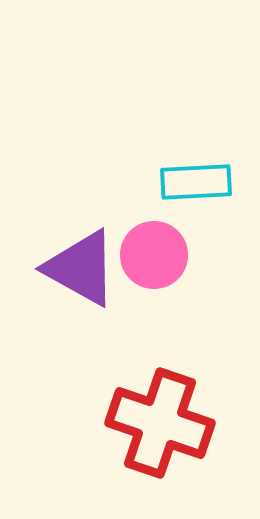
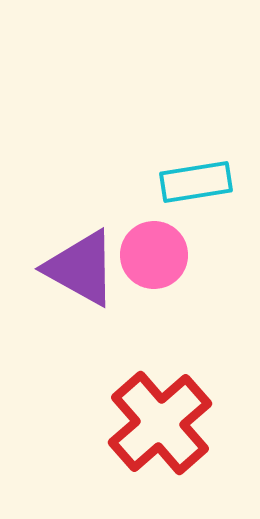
cyan rectangle: rotated 6 degrees counterclockwise
red cross: rotated 30 degrees clockwise
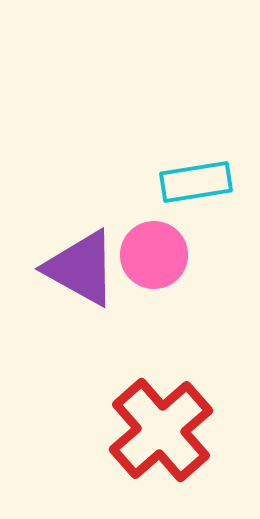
red cross: moved 1 px right, 7 px down
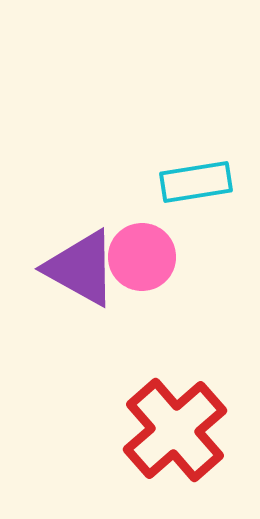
pink circle: moved 12 px left, 2 px down
red cross: moved 14 px right
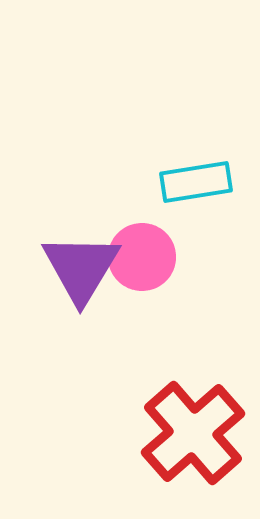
purple triangle: rotated 32 degrees clockwise
red cross: moved 18 px right, 3 px down
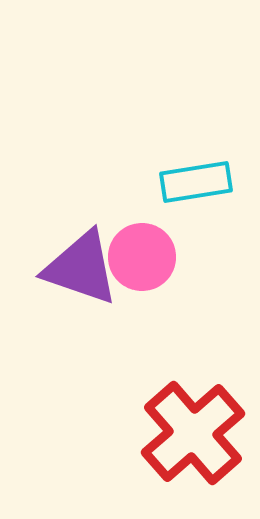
purple triangle: rotated 42 degrees counterclockwise
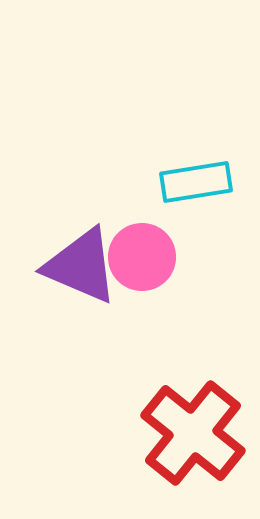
purple triangle: moved 2 px up; rotated 4 degrees clockwise
red cross: rotated 10 degrees counterclockwise
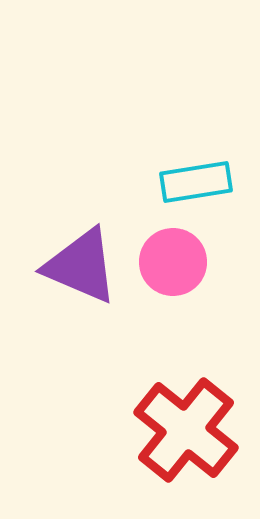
pink circle: moved 31 px right, 5 px down
red cross: moved 7 px left, 3 px up
